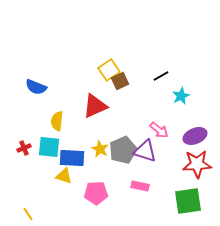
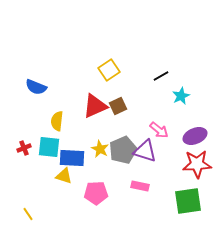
brown square: moved 2 px left, 25 px down
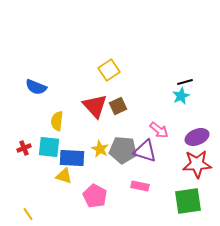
black line: moved 24 px right, 6 px down; rotated 14 degrees clockwise
red triangle: rotated 48 degrees counterclockwise
purple ellipse: moved 2 px right, 1 px down
gray pentagon: rotated 28 degrees clockwise
pink pentagon: moved 1 px left, 3 px down; rotated 30 degrees clockwise
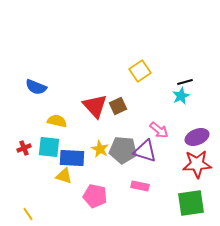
yellow square: moved 31 px right, 1 px down
yellow semicircle: rotated 96 degrees clockwise
pink pentagon: rotated 15 degrees counterclockwise
green square: moved 3 px right, 2 px down
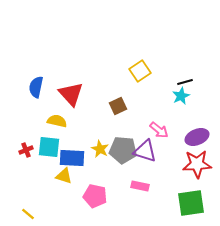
blue semicircle: rotated 80 degrees clockwise
red triangle: moved 24 px left, 12 px up
red cross: moved 2 px right, 2 px down
yellow line: rotated 16 degrees counterclockwise
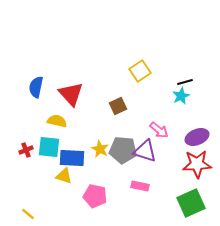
green square: rotated 16 degrees counterclockwise
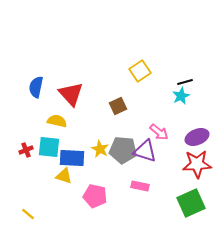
pink arrow: moved 2 px down
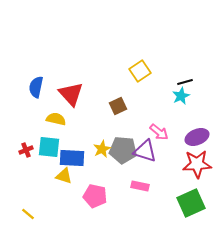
yellow semicircle: moved 1 px left, 2 px up
yellow star: moved 2 px right; rotated 18 degrees clockwise
